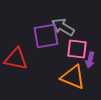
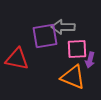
gray arrow: rotated 30 degrees counterclockwise
purple square: moved 1 px left
pink square: rotated 10 degrees counterclockwise
red triangle: moved 1 px right
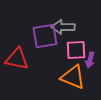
pink square: moved 1 px left, 1 px down
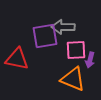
orange triangle: moved 2 px down
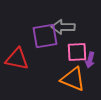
pink square: moved 1 px right, 2 px down
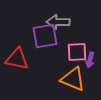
gray arrow: moved 5 px left, 5 px up
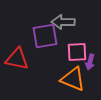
gray arrow: moved 5 px right
purple arrow: moved 2 px down
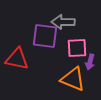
purple square: rotated 16 degrees clockwise
pink square: moved 4 px up
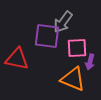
gray arrow: rotated 55 degrees counterclockwise
purple square: moved 2 px right
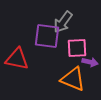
purple arrow: rotated 91 degrees counterclockwise
